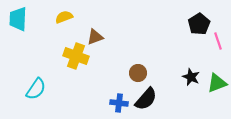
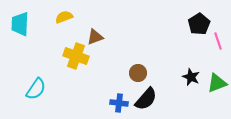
cyan trapezoid: moved 2 px right, 5 px down
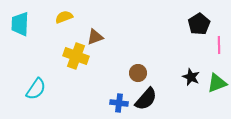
pink line: moved 1 px right, 4 px down; rotated 18 degrees clockwise
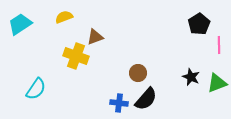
cyan trapezoid: rotated 55 degrees clockwise
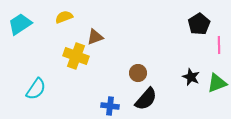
blue cross: moved 9 px left, 3 px down
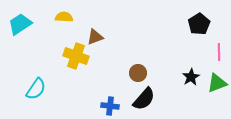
yellow semicircle: rotated 24 degrees clockwise
pink line: moved 7 px down
black star: rotated 18 degrees clockwise
black semicircle: moved 2 px left
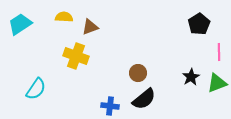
brown triangle: moved 5 px left, 10 px up
black semicircle: rotated 10 degrees clockwise
